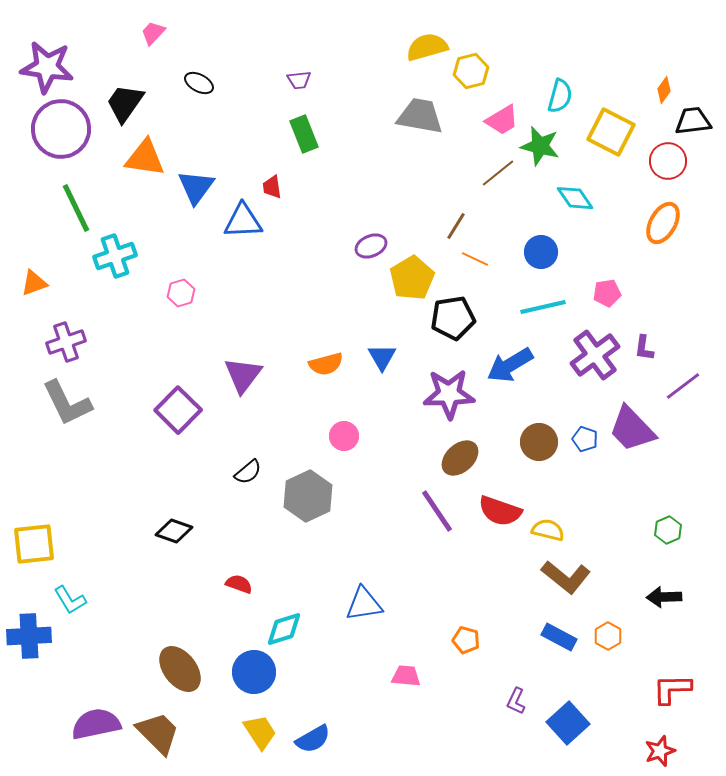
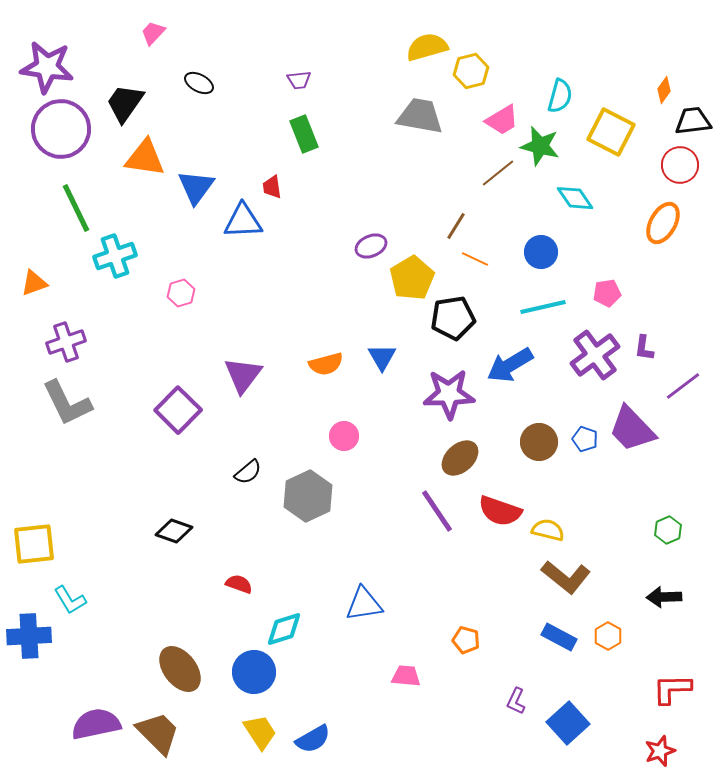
red circle at (668, 161): moved 12 px right, 4 px down
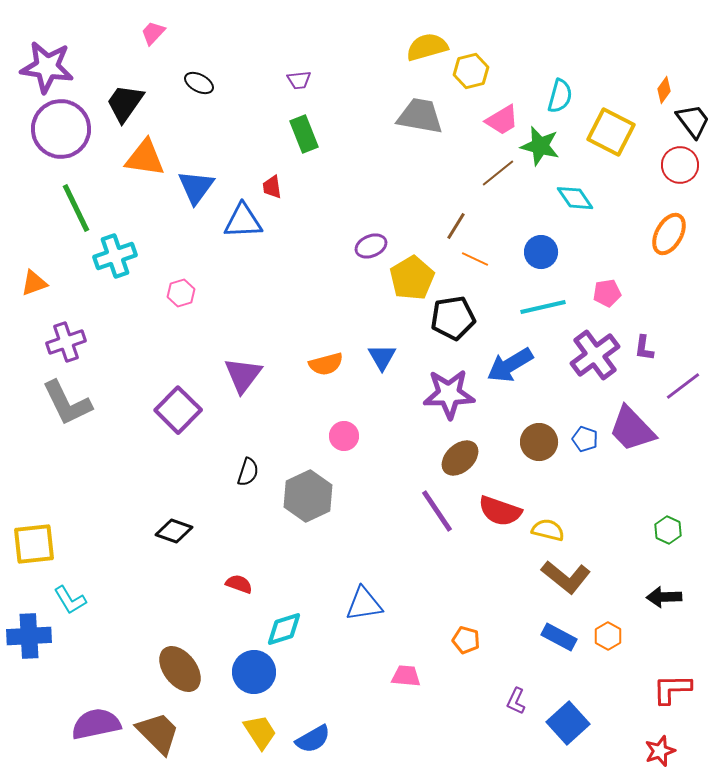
black trapezoid at (693, 121): rotated 60 degrees clockwise
orange ellipse at (663, 223): moved 6 px right, 11 px down
black semicircle at (248, 472): rotated 32 degrees counterclockwise
green hexagon at (668, 530): rotated 12 degrees counterclockwise
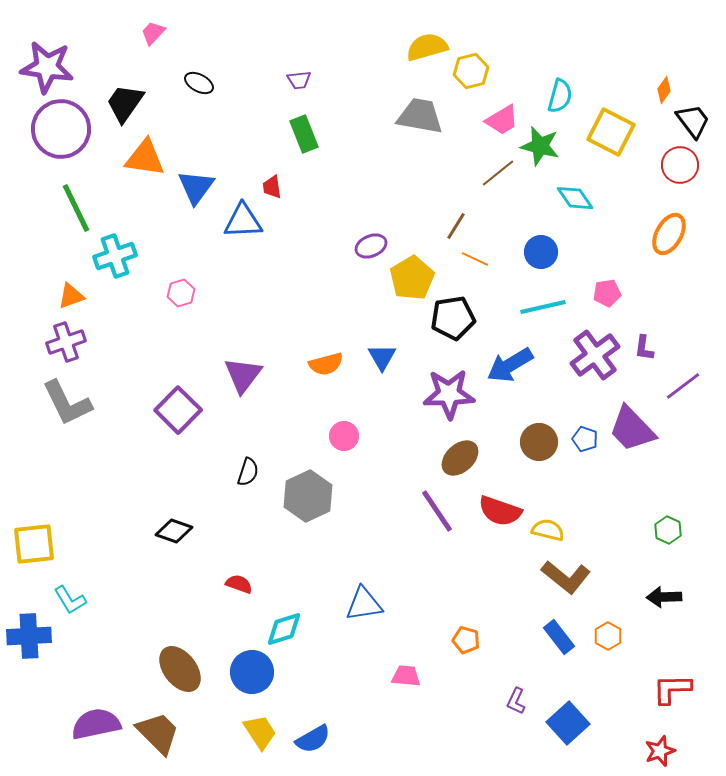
orange triangle at (34, 283): moved 37 px right, 13 px down
blue rectangle at (559, 637): rotated 24 degrees clockwise
blue circle at (254, 672): moved 2 px left
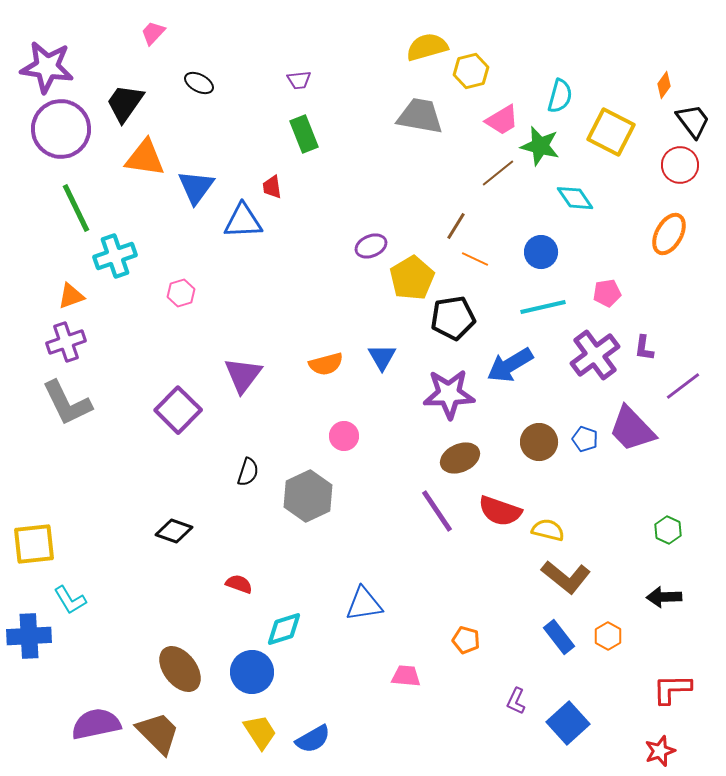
orange diamond at (664, 90): moved 5 px up
brown ellipse at (460, 458): rotated 18 degrees clockwise
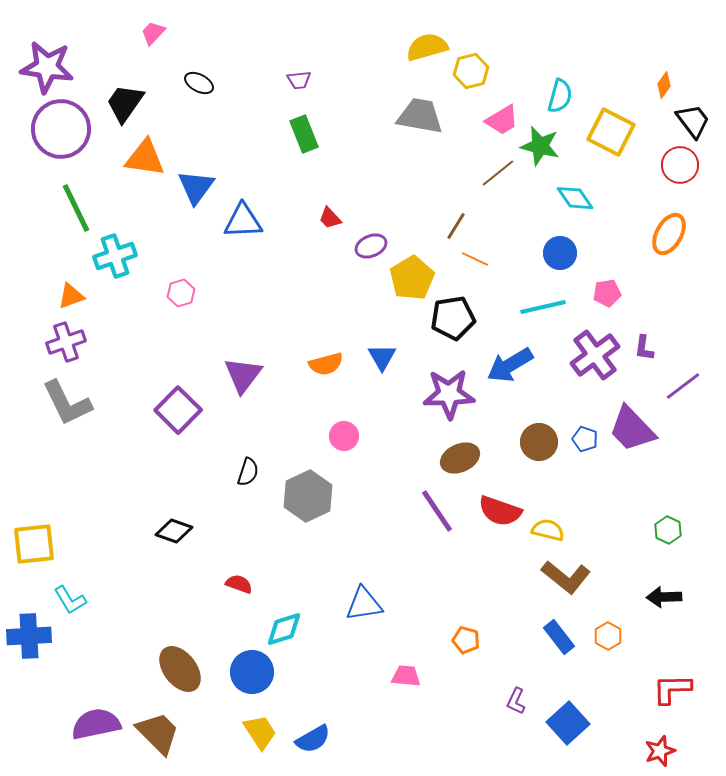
red trapezoid at (272, 187): moved 58 px right, 31 px down; rotated 35 degrees counterclockwise
blue circle at (541, 252): moved 19 px right, 1 px down
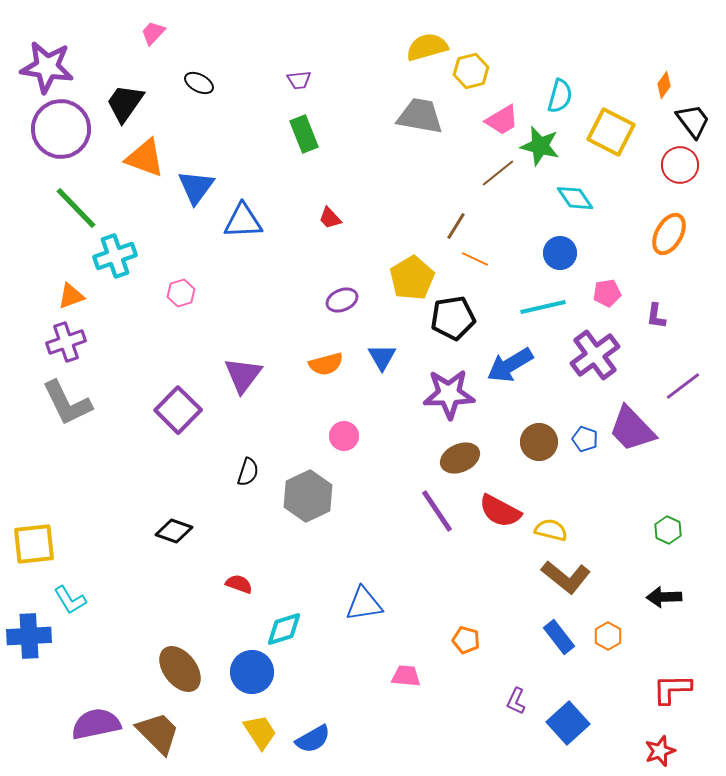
orange triangle at (145, 158): rotated 12 degrees clockwise
green line at (76, 208): rotated 18 degrees counterclockwise
purple ellipse at (371, 246): moved 29 px left, 54 px down
purple L-shape at (644, 348): moved 12 px right, 32 px up
red semicircle at (500, 511): rotated 9 degrees clockwise
yellow semicircle at (548, 530): moved 3 px right
